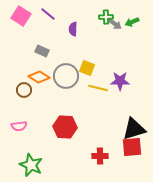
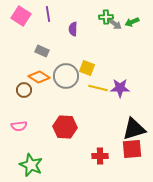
purple line: rotated 42 degrees clockwise
purple star: moved 7 px down
red square: moved 2 px down
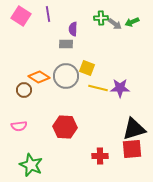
green cross: moved 5 px left, 1 px down
gray rectangle: moved 24 px right, 7 px up; rotated 24 degrees counterclockwise
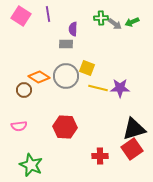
red square: rotated 30 degrees counterclockwise
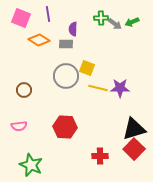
pink square: moved 2 px down; rotated 12 degrees counterclockwise
orange diamond: moved 37 px up
red square: moved 2 px right; rotated 10 degrees counterclockwise
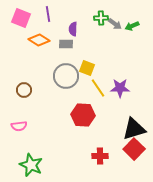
green arrow: moved 4 px down
yellow line: rotated 42 degrees clockwise
red hexagon: moved 18 px right, 12 px up
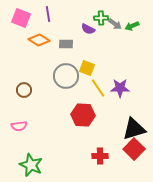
purple semicircle: moved 15 px right; rotated 64 degrees counterclockwise
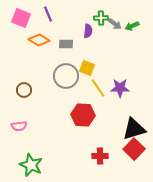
purple line: rotated 14 degrees counterclockwise
purple semicircle: moved 2 px down; rotated 112 degrees counterclockwise
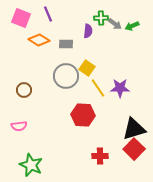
yellow square: rotated 14 degrees clockwise
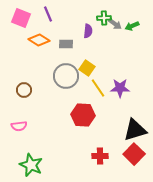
green cross: moved 3 px right
black triangle: moved 1 px right, 1 px down
red square: moved 5 px down
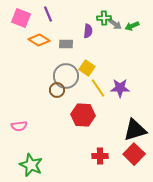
brown circle: moved 33 px right
